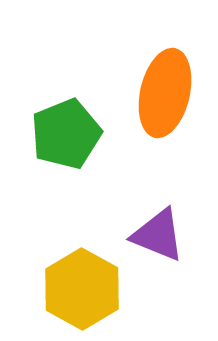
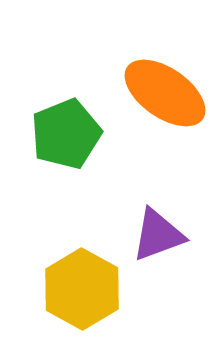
orange ellipse: rotated 68 degrees counterclockwise
purple triangle: rotated 42 degrees counterclockwise
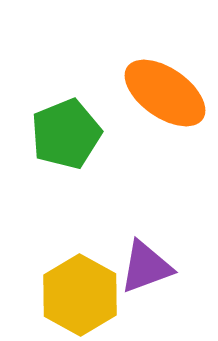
purple triangle: moved 12 px left, 32 px down
yellow hexagon: moved 2 px left, 6 px down
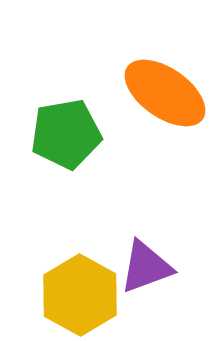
green pentagon: rotated 12 degrees clockwise
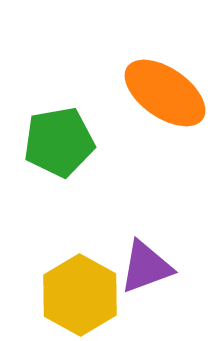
green pentagon: moved 7 px left, 8 px down
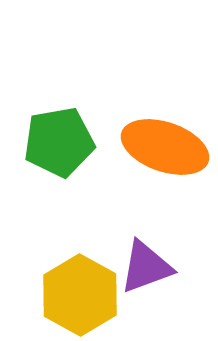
orange ellipse: moved 54 px down; rotated 16 degrees counterclockwise
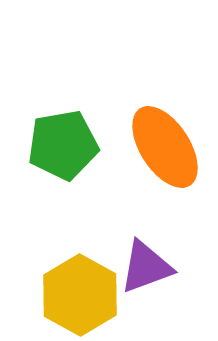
green pentagon: moved 4 px right, 3 px down
orange ellipse: rotated 38 degrees clockwise
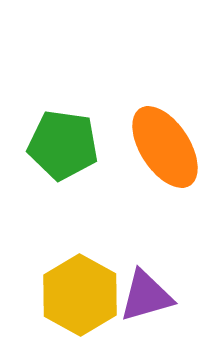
green pentagon: rotated 18 degrees clockwise
purple triangle: moved 29 px down; rotated 4 degrees clockwise
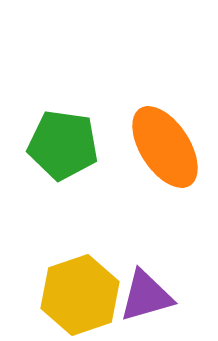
yellow hexagon: rotated 12 degrees clockwise
